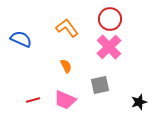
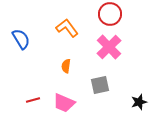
red circle: moved 5 px up
blue semicircle: rotated 35 degrees clockwise
orange semicircle: rotated 144 degrees counterclockwise
pink trapezoid: moved 1 px left, 3 px down
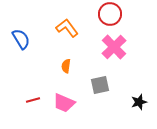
pink cross: moved 5 px right
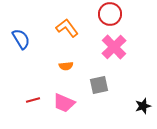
orange semicircle: rotated 104 degrees counterclockwise
gray square: moved 1 px left
black star: moved 4 px right, 4 px down
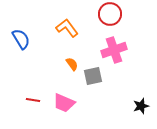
pink cross: moved 3 px down; rotated 25 degrees clockwise
orange semicircle: moved 6 px right, 2 px up; rotated 120 degrees counterclockwise
gray square: moved 6 px left, 9 px up
red line: rotated 24 degrees clockwise
black star: moved 2 px left
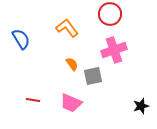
pink trapezoid: moved 7 px right
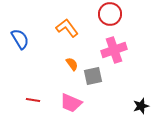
blue semicircle: moved 1 px left
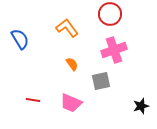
gray square: moved 8 px right, 5 px down
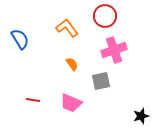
red circle: moved 5 px left, 2 px down
black star: moved 10 px down
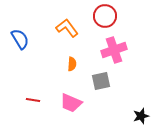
orange semicircle: rotated 40 degrees clockwise
